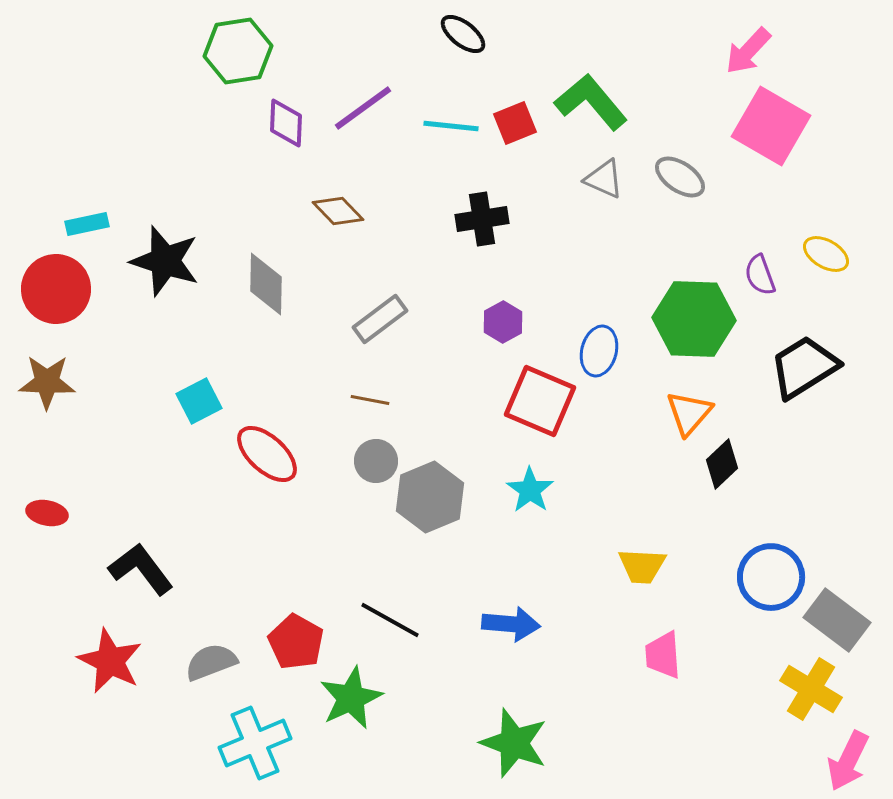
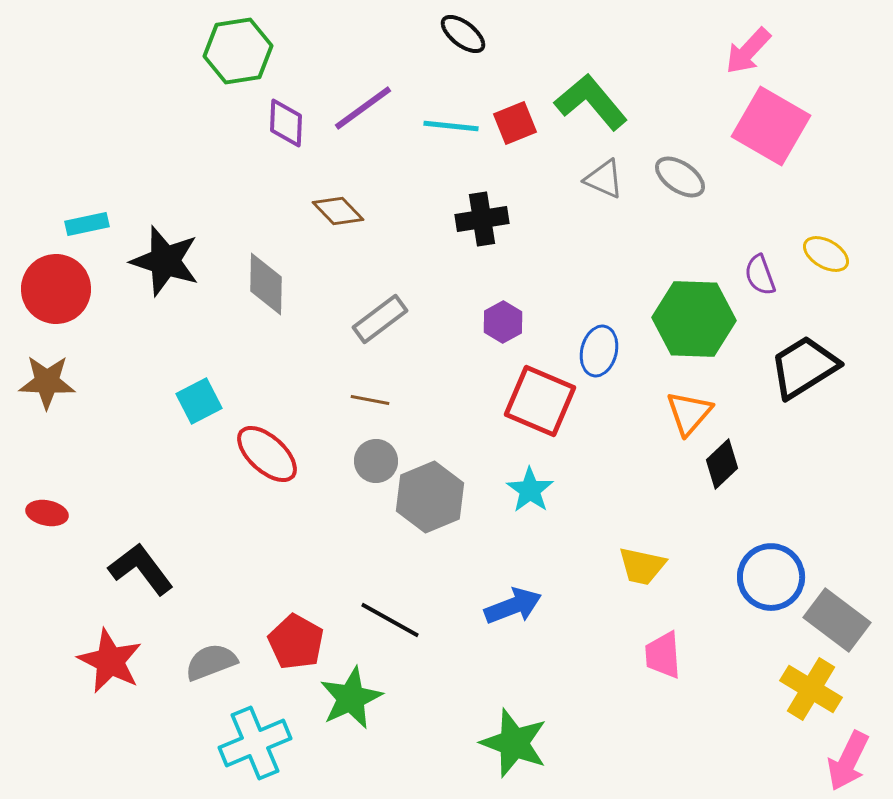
yellow trapezoid at (642, 566): rotated 9 degrees clockwise
blue arrow at (511, 624): moved 2 px right, 18 px up; rotated 26 degrees counterclockwise
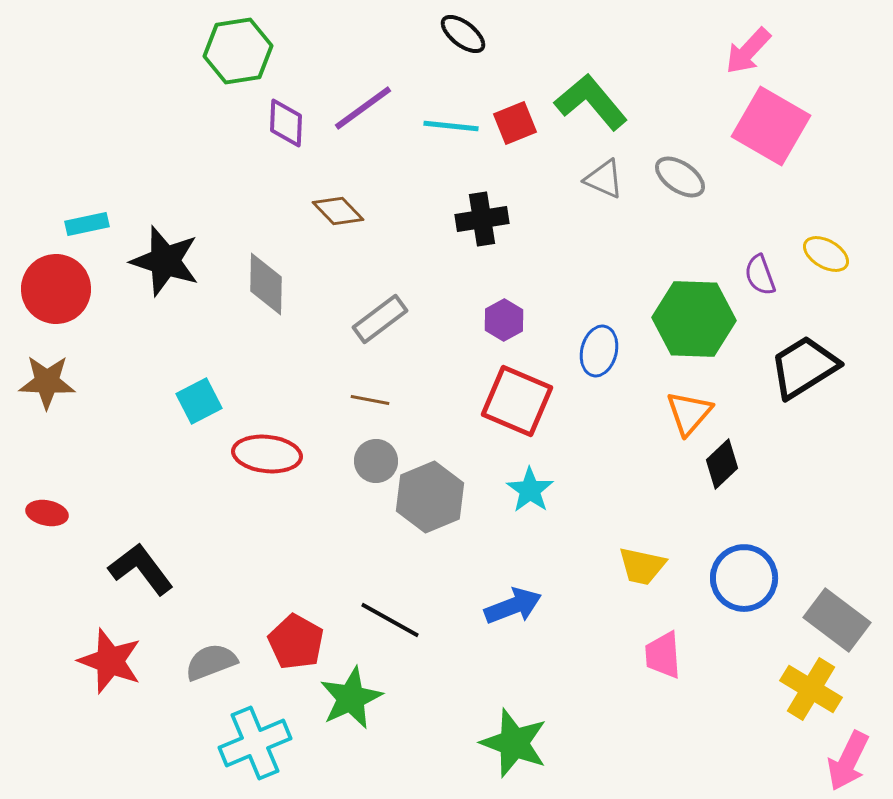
purple hexagon at (503, 322): moved 1 px right, 2 px up
red square at (540, 401): moved 23 px left
red ellipse at (267, 454): rotated 36 degrees counterclockwise
blue circle at (771, 577): moved 27 px left, 1 px down
red star at (110, 661): rotated 6 degrees counterclockwise
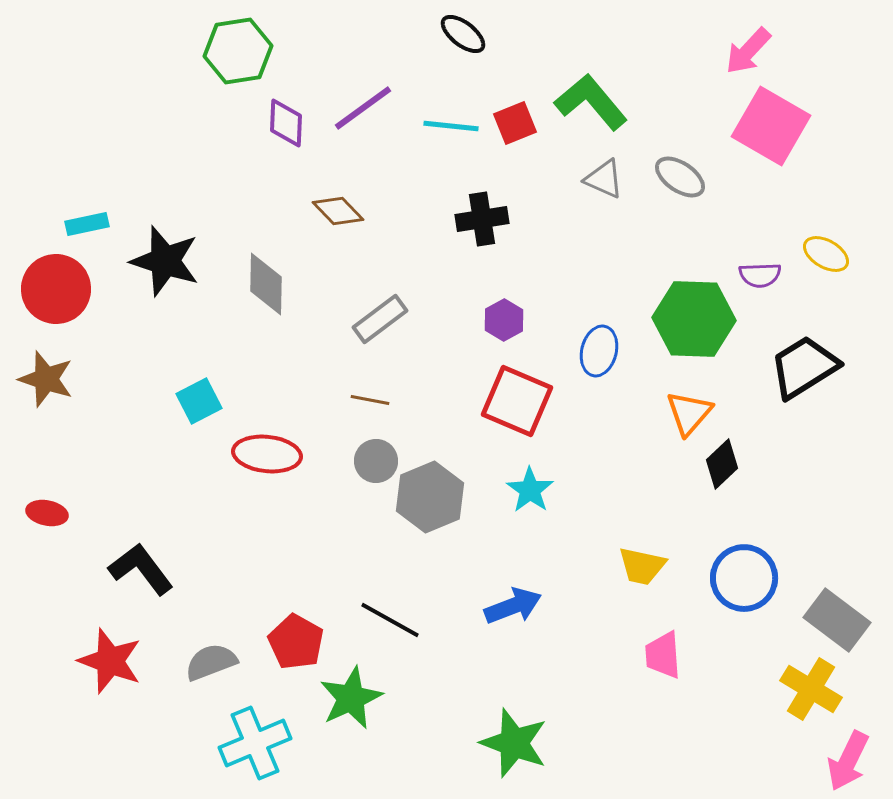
purple semicircle at (760, 275): rotated 72 degrees counterclockwise
brown star at (47, 382): moved 1 px left, 3 px up; rotated 16 degrees clockwise
